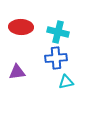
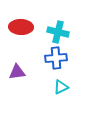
cyan triangle: moved 5 px left, 5 px down; rotated 14 degrees counterclockwise
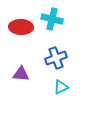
cyan cross: moved 6 px left, 13 px up
blue cross: rotated 15 degrees counterclockwise
purple triangle: moved 4 px right, 2 px down; rotated 12 degrees clockwise
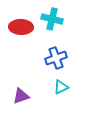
purple triangle: moved 22 px down; rotated 24 degrees counterclockwise
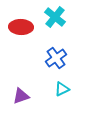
cyan cross: moved 3 px right, 2 px up; rotated 25 degrees clockwise
blue cross: rotated 15 degrees counterclockwise
cyan triangle: moved 1 px right, 2 px down
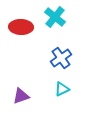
blue cross: moved 5 px right
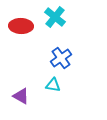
red ellipse: moved 1 px up
cyan triangle: moved 9 px left, 4 px up; rotated 35 degrees clockwise
purple triangle: rotated 48 degrees clockwise
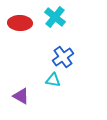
red ellipse: moved 1 px left, 3 px up
blue cross: moved 2 px right, 1 px up
cyan triangle: moved 5 px up
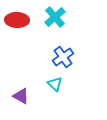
cyan cross: rotated 10 degrees clockwise
red ellipse: moved 3 px left, 3 px up
cyan triangle: moved 2 px right, 4 px down; rotated 35 degrees clockwise
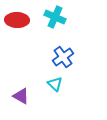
cyan cross: rotated 25 degrees counterclockwise
